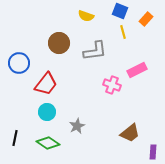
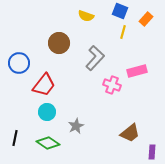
yellow line: rotated 32 degrees clockwise
gray L-shape: moved 7 px down; rotated 40 degrees counterclockwise
pink rectangle: moved 1 px down; rotated 12 degrees clockwise
red trapezoid: moved 2 px left, 1 px down
gray star: moved 1 px left
purple rectangle: moved 1 px left
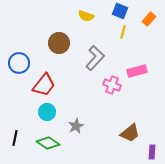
orange rectangle: moved 3 px right
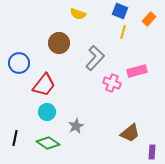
yellow semicircle: moved 8 px left, 2 px up
pink cross: moved 2 px up
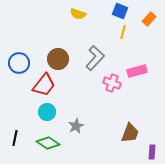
brown circle: moved 1 px left, 16 px down
brown trapezoid: rotated 30 degrees counterclockwise
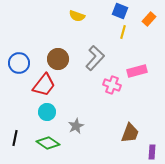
yellow semicircle: moved 1 px left, 2 px down
pink cross: moved 2 px down
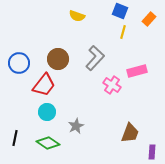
pink cross: rotated 12 degrees clockwise
